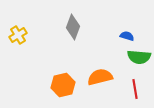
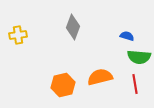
yellow cross: rotated 24 degrees clockwise
red line: moved 5 px up
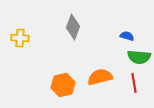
yellow cross: moved 2 px right, 3 px down; rotated 12 degrees clockwise
red line: moved 1 px left, 1 px up
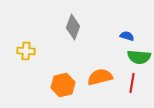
yellow cross: moved 6 px right, 13 px down
red line: moved 2 px left; rotated 18 degrees clockwise
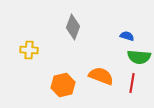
yellow cross: moved 3 px right, 1 px up
orange semicircle: moved 1 px right, 1 px up; rotated 35 degrees clockwise
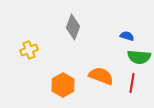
yellow cross: rotated 24 degrees counterclockwise
orange hexagon: rotated 15 degrees counterclockwise
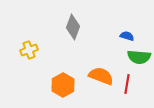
red line: moved 5 px left, 1 px down
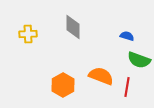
gray diamond: rotated 20 degrees counterclockwise
yellow cross: moved 1 px left, 16 px up; rotated 18 degrees clockwise
green semicircle: moved 3 px down; rotated 15 degrees clockwise
red line: moved 3 px down
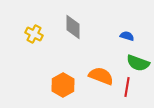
yellow cross: moved 6 px right; rotated 30 degrees clockwise
green semicircle: moved 1 px left, 3 px down
